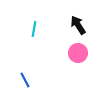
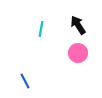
cyan line: moved 7 px right
blue line: moved 1 px down
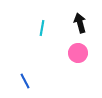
black arrow: moved 2 px right, 2 px up; rotated 18 degrees clockwise
cyan line: moved 1 px right, 1 px up
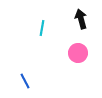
black arrow: moved 1 px right, 4 px up
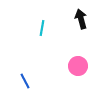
pink circle: moved 13 px down
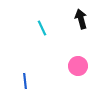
cyan line: rotated 35 degrees counterclockwise
blue line: rotated 21 degrees clockwise
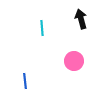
cyan line: rotated 21 degrees clockwise
pink circle: moved 4 px left, 5 px up
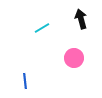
cyan line: rotated 63 degrees clockwise
pink circle: moved 3 px up
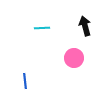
black arrow: moved 4 px right, 7 px down
cyan line: rotated 28 degrees clockwise
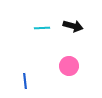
black arrow: moved 12 px left; rotated 120 degrees clockwise
pink circle: moved 5 px left, 8 px down
